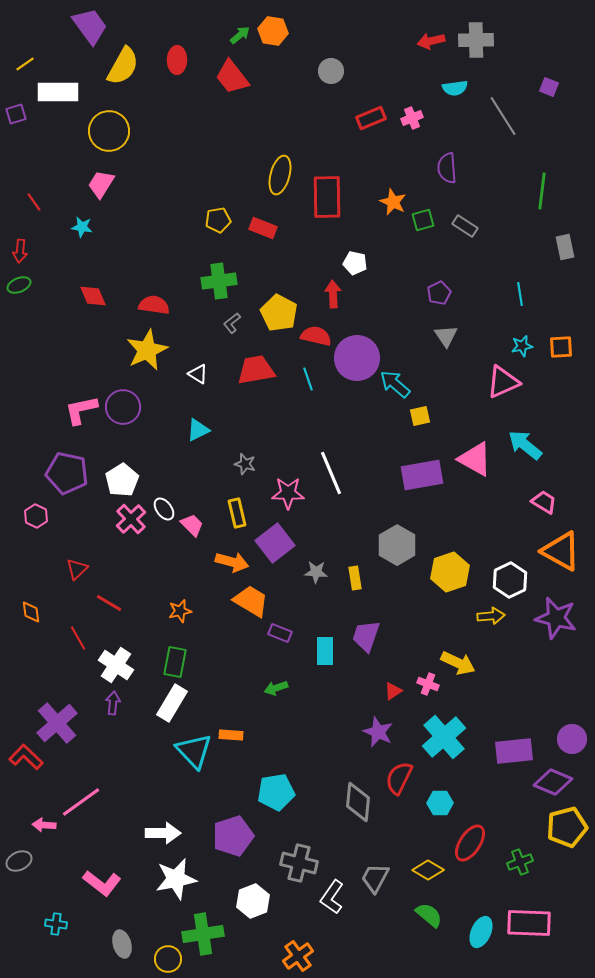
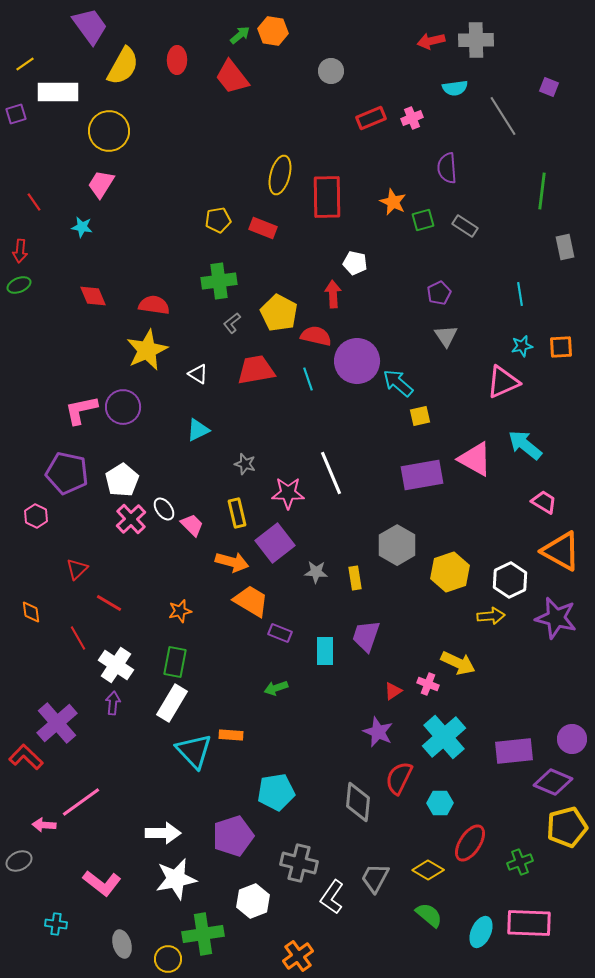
purple circle at (357, 358): moved 3 px down
cyan arrow at (395, 384): moved 3 px right, 1 px up
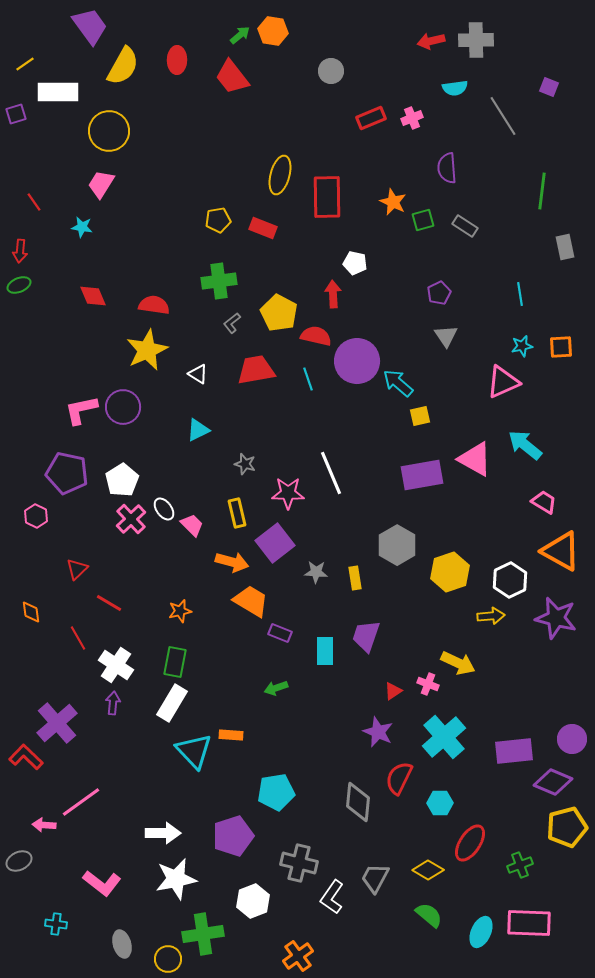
green cross at (520, 862): moved 3 px down
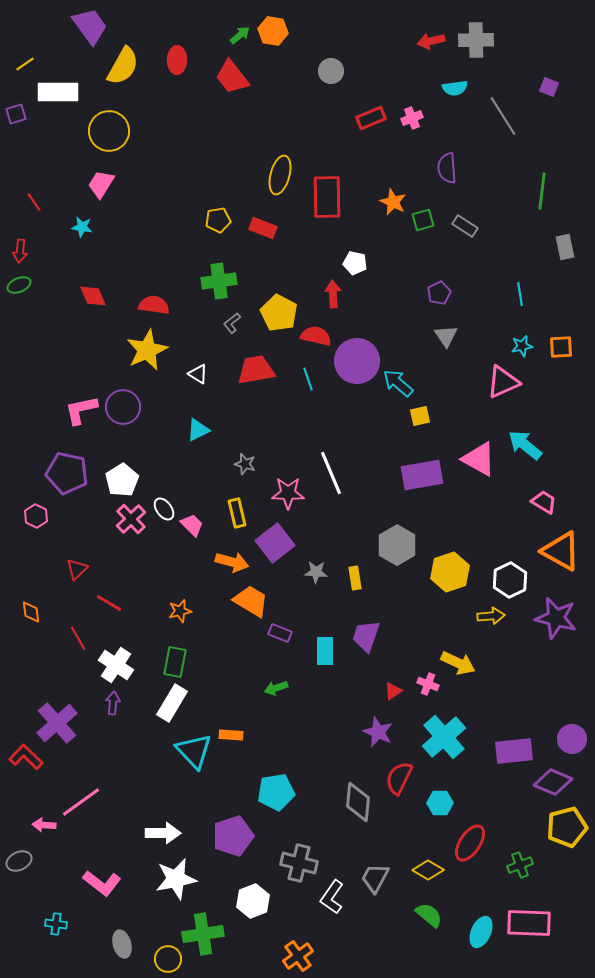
pink triangle at (475, 459): moved 4 px right
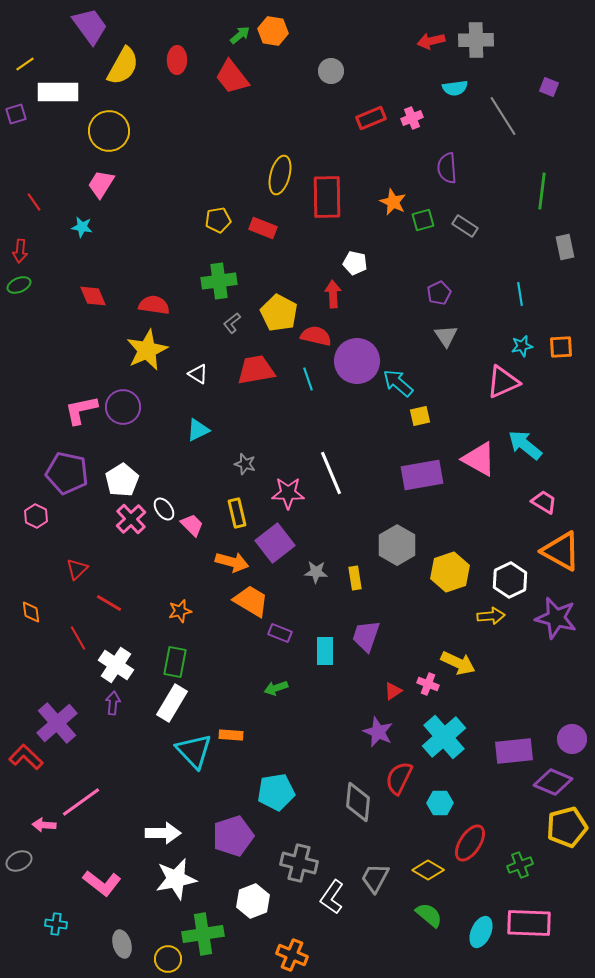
orange cross at (298, 956): moved 6 px left, 1 px up; rotated 32 degrees counterclockwise
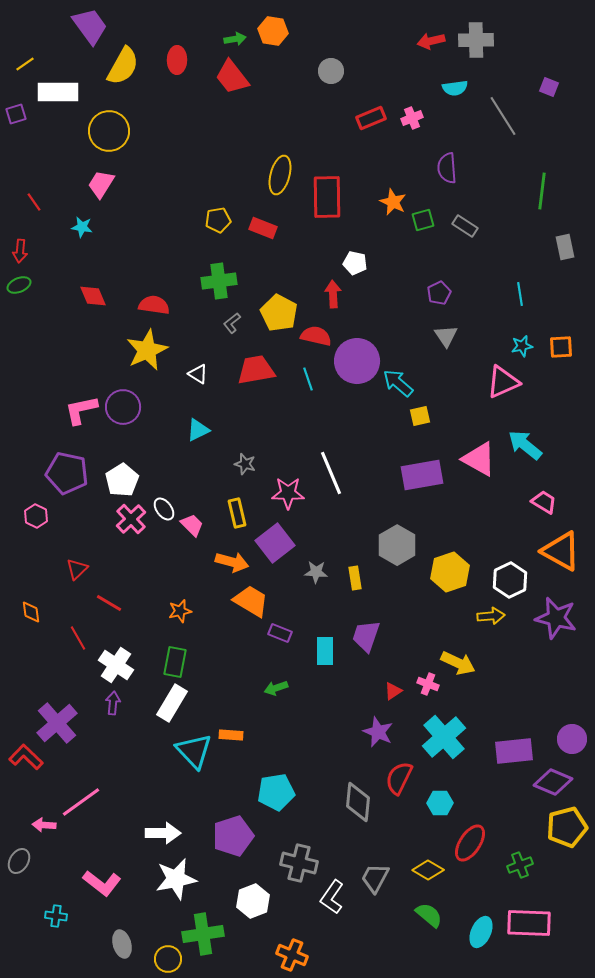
green arrow at (240, 35): moved 5 px left, 4 px down; rotated 30 degrees clockwise
gray ellipse at (19, 861): rotated 35 degrees counterclockwise
cyan cross at (56, 924): moved 8 px up
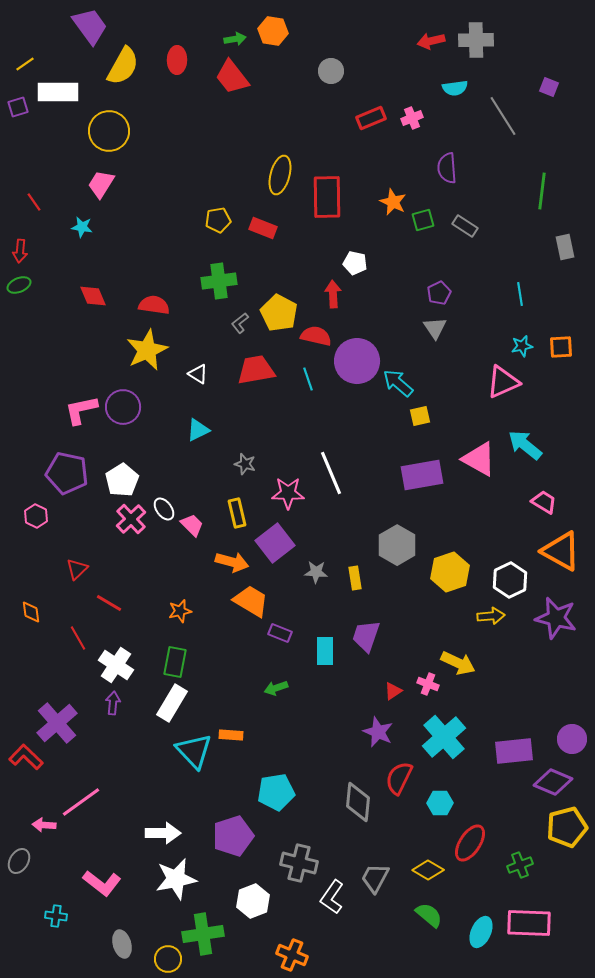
purple square at (16, 114): moved 2 px right, 7 px up
gray L-shape at (232, 323): moved 8 px right
gray triangle at (446, 336): moved 11 px left, 8 px up
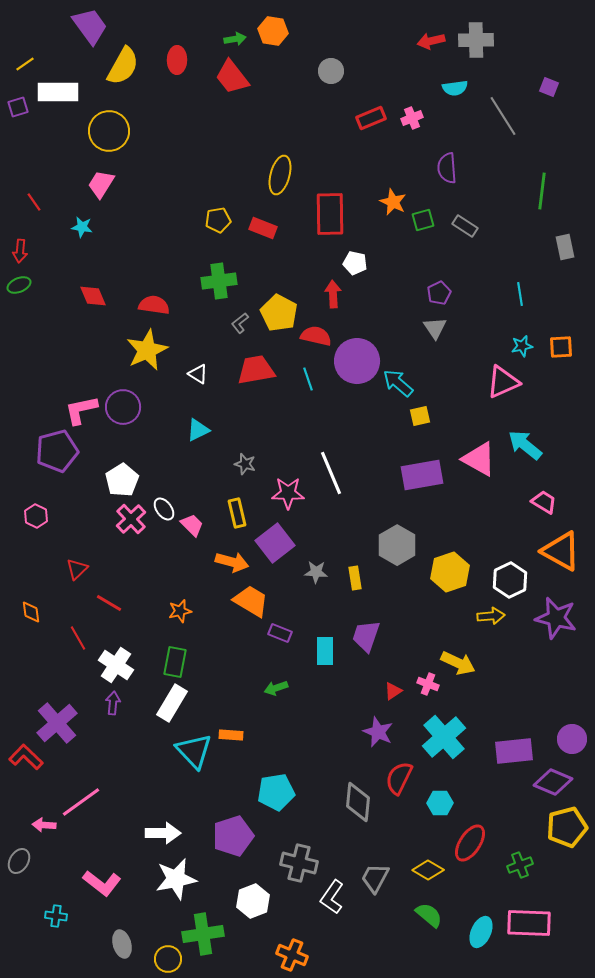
red rectangle at (327, 197): moved 3 px right, 17 px down
purple pentagon at (67, 473): moved 10 px left, 22 px up; rotated 27 degrees counterclockwise
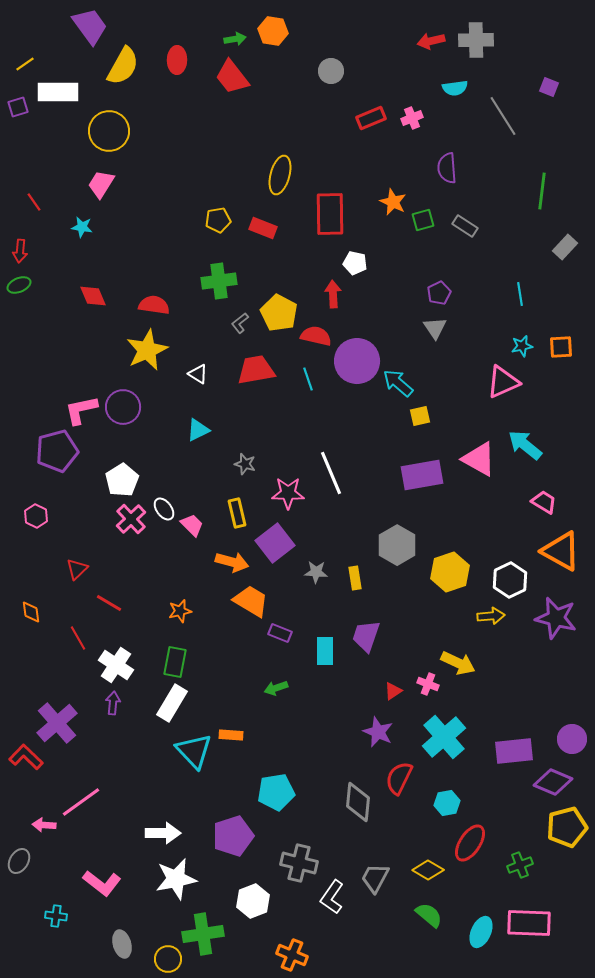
gray rectangle at (565, 247): rotated 55 degrees clockwise
cyan hexagon at (440, 803): moved 7 px right; rotated 10 degrees counterclockwise
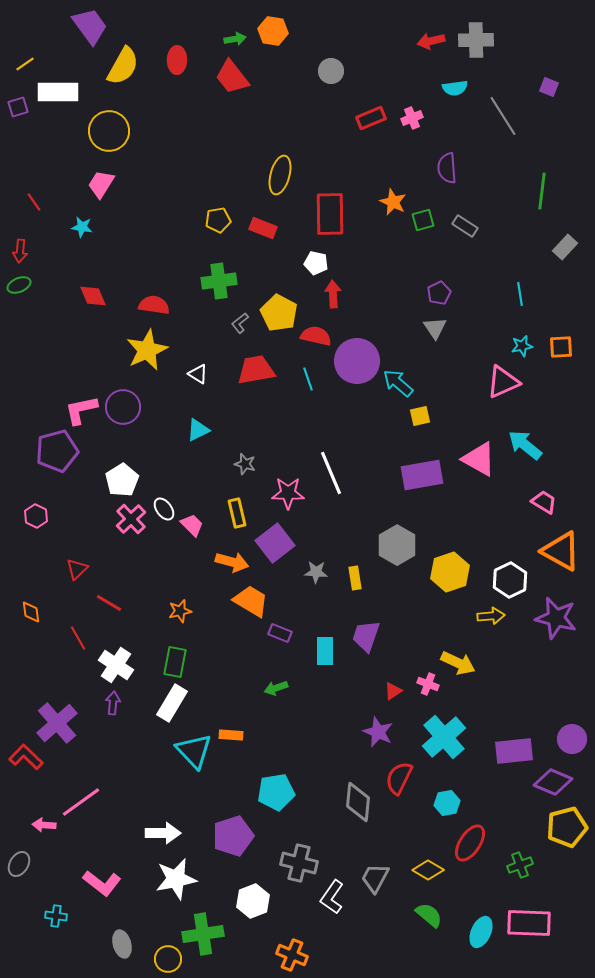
white pentagon at (355, 263): moved 39 px left
gray ellipse at (19, 861): moved 3 px down
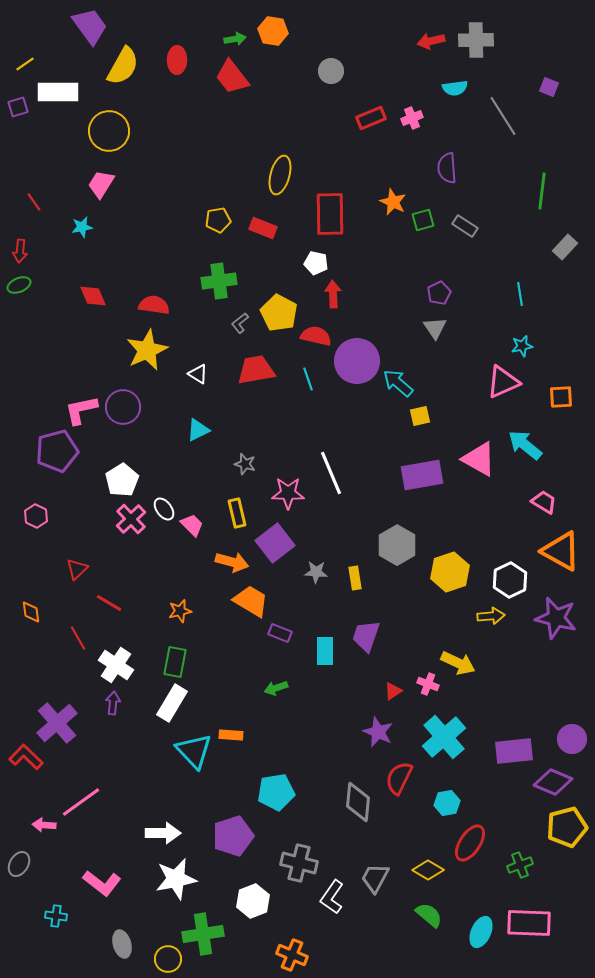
cyan star at (82, 227): rotated 20 degrees counterclockwise
orange square at (561, 347): moved 50 px down
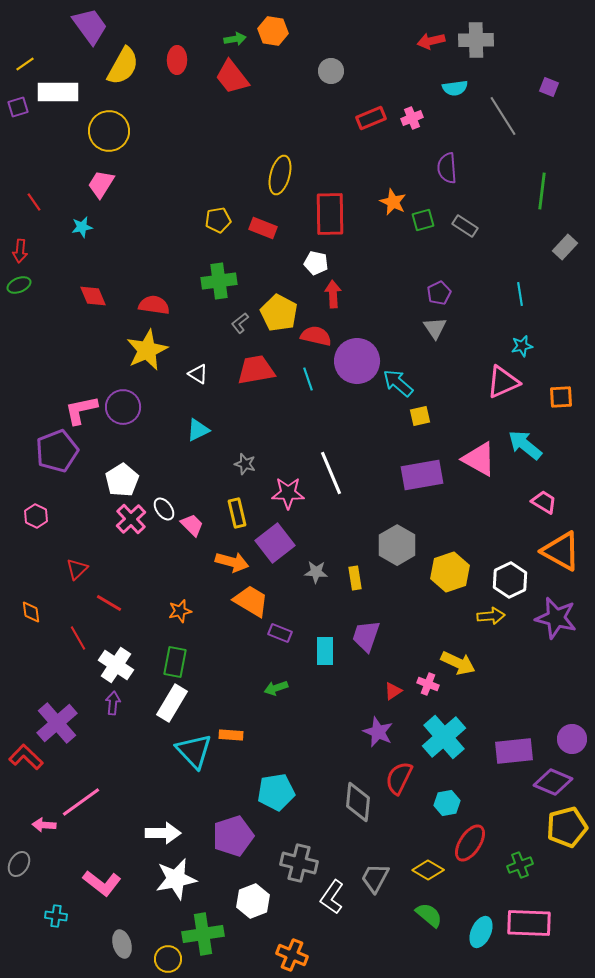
purple pentagon at (57, 451): rotated 6 degrees counterclockwise
